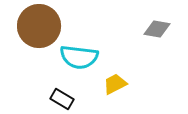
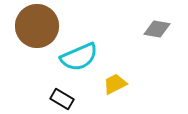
brown circle: moved 2 px left
cyan semicircle: rotated 30 degrees counterclockwise
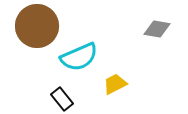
black rectangle: rotated 20 degrees clockwise
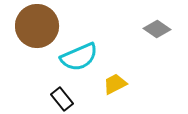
gray diamond: rotated 24 degrees clockwise
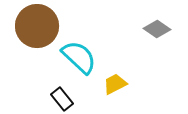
cyan semicircle: rotated 114 degrees counterclockwise
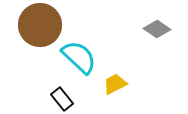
brown circle: moved 3 px right, 1 px up
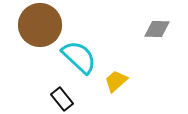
gray diamond: rotated 32 degrees counterclockwise
yellow trapezoid: moved 1 px right, 3 px up; rotated 15 degrees counterclockwise
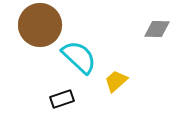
black rectangle: rotated 70 degrees counterclockwise
